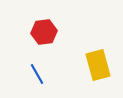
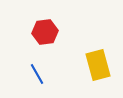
red hexagon: moved 1 px right
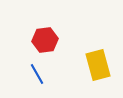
red hexagon: moved 8 px down
